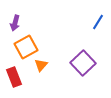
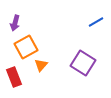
blue line: moved 2 px left; rotated 28 degrees clockwise
purple square: rotated 15 degrees counterclockwise
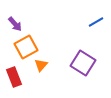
purple arrow: moved 1 px down; rotated 56 degrees counterclockwise
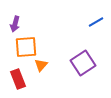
purple arrow: rotated 56 degrees clockwise
orange square: rotated 25 degrees clockwise
purple square: rotated 25 degrees clockwise
red rectangle: moved 4 px right, 2 px down
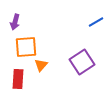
purple arrow: moved 2 px up
purple square: moved 1 px left, 1 px up
red rectangle: rotated 24 degrees clockwise
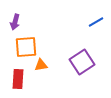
orange triangle: rotated 40 degrees clockwise
